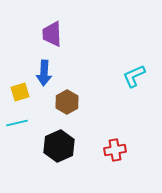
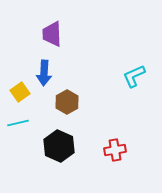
yellow square: rotated 18 degrees counterclockwise
cyan line: moved 1 px right
black hexagon: rotated 12 degrees counterclockwise
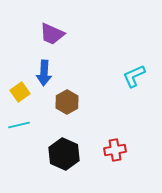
purple trapezoid: rotated 64 degrees counterclockwise
cyan line: moved 1 px right, 2 px down
black hexagon: moved 5 px right, 8 px down
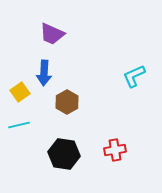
black hexagon: rotated 16 degrees counterclockwise
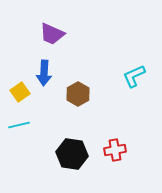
brown hexagon: moved 11 px right, 8 px up
black hexagon: moved 8 px right
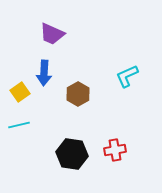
cyan L-shape: moved 7 px left
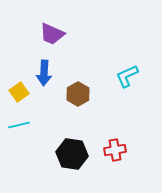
yellow square: moved 1 px left
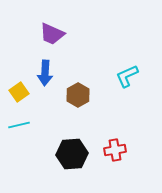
blue arrow: moved 1 px right
brown hexagon: moved 1 px down
black hexagon: rotated 12 degrees counterclockwise
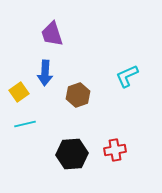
purple trapezoid: rotated 48 degrees clockwise
brown hexagon: rotated 10 degrees clockwise
cyan line: moved 6 px right, 1 px up
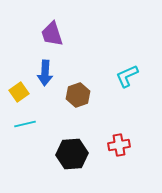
red cross: moved 4 px right, 5 px up
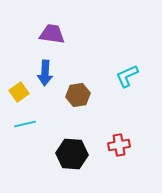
purple trapezoid: rotated 116 degrees clockwise
brown hexagon: rotated 10 degrees clockwise
black hexagon: rotated 8 degrees clockwise
